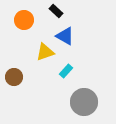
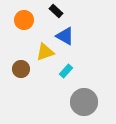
brown circle: moved 7 px right, 8 px up
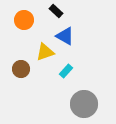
gray circle: moved 2 px down
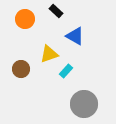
orange circle: moved 1 px right, 1 px up
blue triangle: moved 10 px right
yellow triangle: moved 4 px right, 2 px down
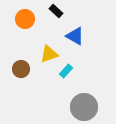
gray circle: moved 3 px down
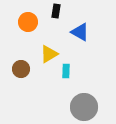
black rectangle: rotated 56 degrees clockwise
orange circle: moved 3 px right, 3 px down
blue triangle: moved 5 px right, 4 px up
yellow triangle: rotated 12 degrees counterclockwise
cyan rectangle: rotated 40 degrees counterclockwise
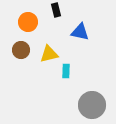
black rectangle: moved 1 px up; rotated 24 degrees counterclockwise
blue triangle: rotated 18 degrees counterclockwise
yellow triangle: rotated 18 degrees clockwise
brown circle: moved 19 px up
gray circle: moved 8 px right, 2 px up
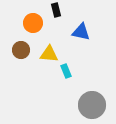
orange circle: moved 5 px right, 1 px down
blue triangle: moved 1 px right
yellow triangle: rotated 18 degrees clockwise
cyan rectangle: rotated 24 degrees counterclockwise
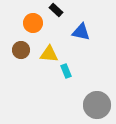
black rectangle: rotated 32 degrees counterclockwise
gray circle: moved 5 px right
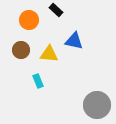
orange circle: moved 4 px left, 3 px up
blue triangle: moved 7 px left, 9 px down
cyan rectangle: moved 28 px left, 10 px down
